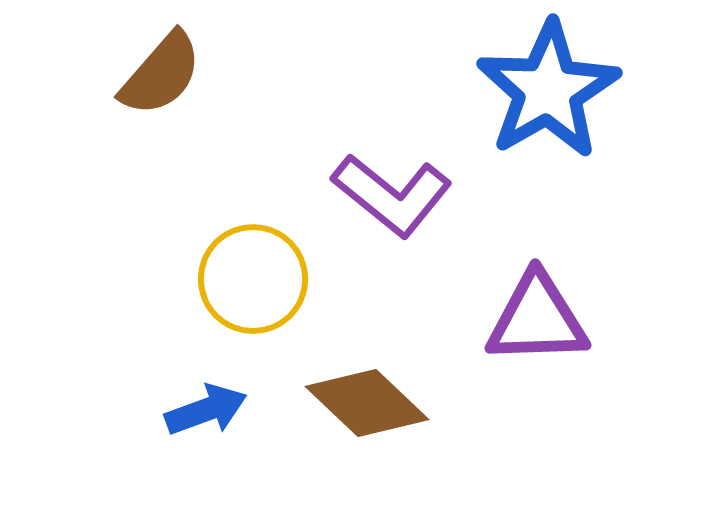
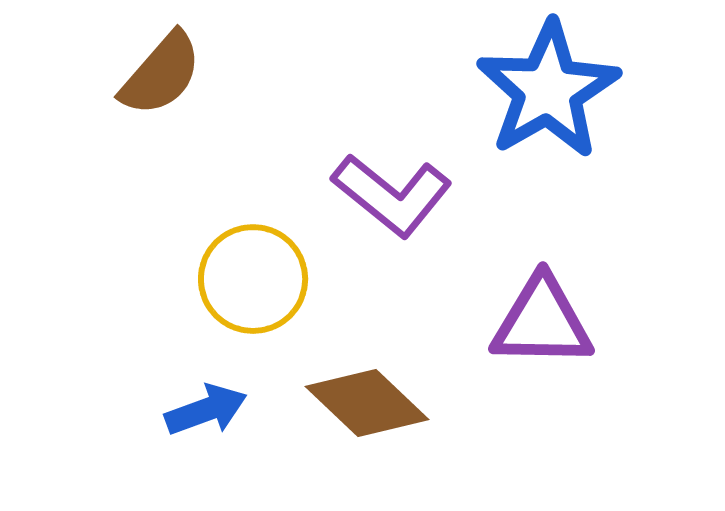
purple triangle: moved 5 px right, 3 px down; rotated 3 degrees clockwise
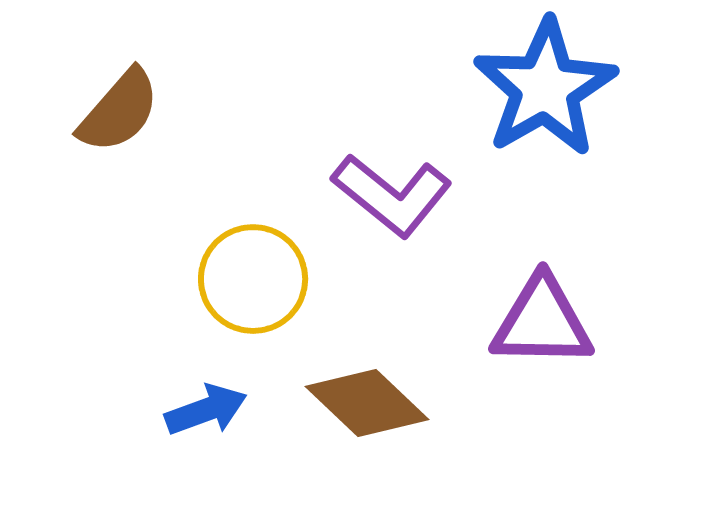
brown semicircle: moved 42 px left, 37 px down
blue star: moved 3 px left, 2 px up
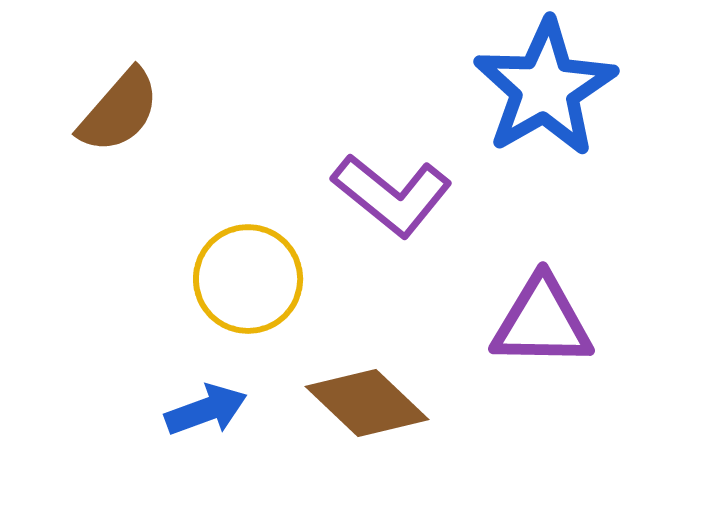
yellow circle: moved 5 px left
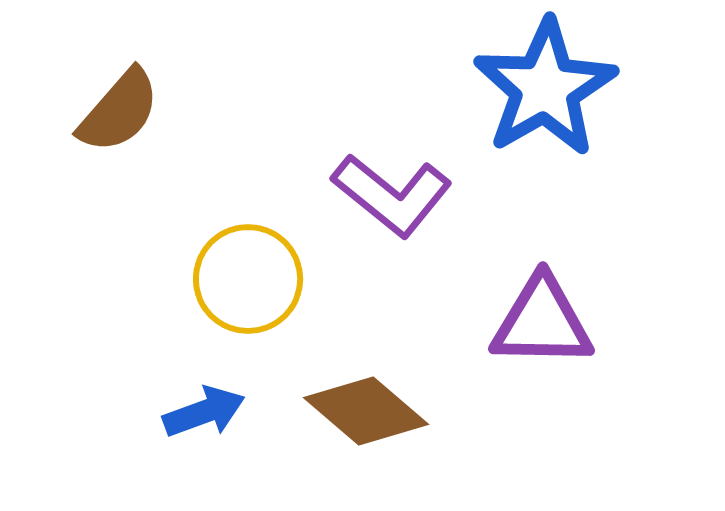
brown diamond: moved 1 px left, 8 px down; rotated 3 degrees counterclockwise
blue arrow: moved 2 px left, 2 px down
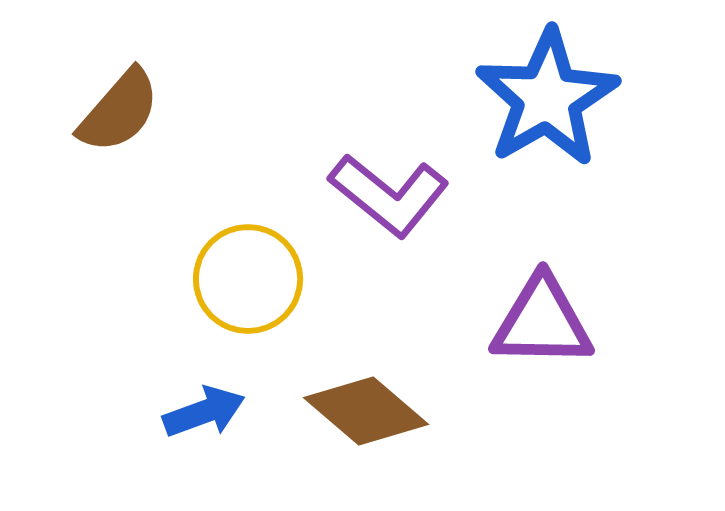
blue star: moved 2 px right, 10 px down
purple L-shape: moved 3 px left
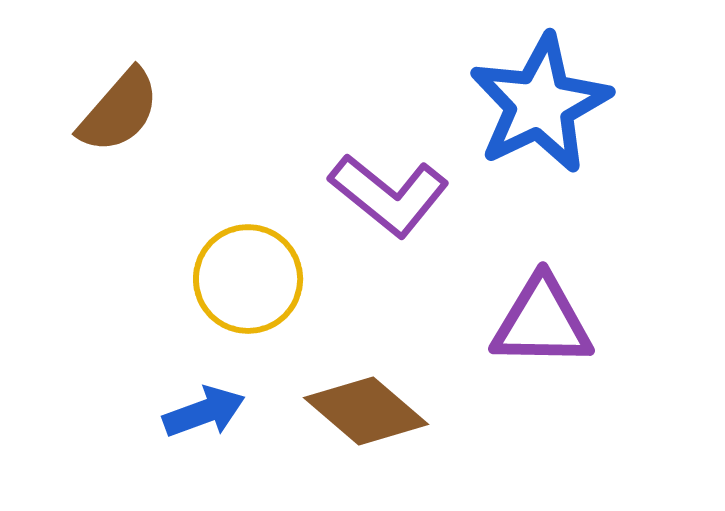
blue star: moved 7 px left, 6 px down; rotated 4 degrees clockwise
